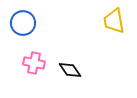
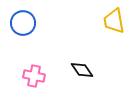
pink cross: moved 13 px down
black diamond: moved 12 px right
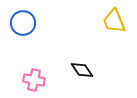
yellow trapezoid: rotated 12 degrees counterclockwise
pink cross: moved 4 px down
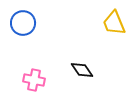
yellow trapezoid: moved 2 px down
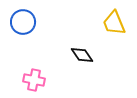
blue circle: moved 1 px up
black diamond: moved 15 px up
